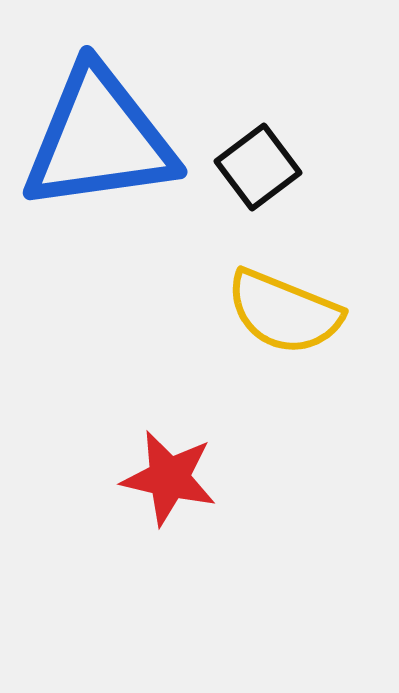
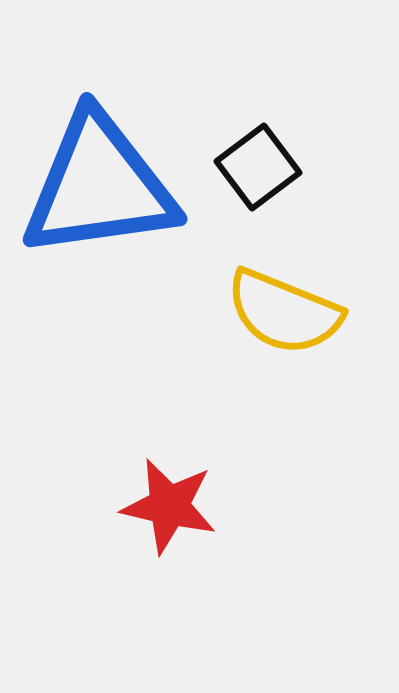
blue triangle: moved 47 px down
red star: moved 28 px down
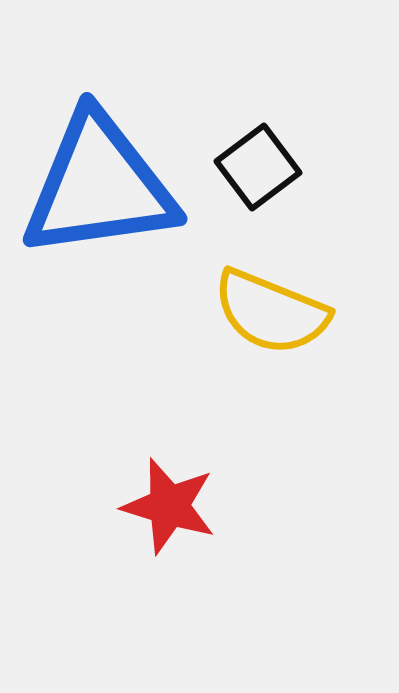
yellow semicircle: moved 13 px left
red star: rotated 4 degrees clockwise
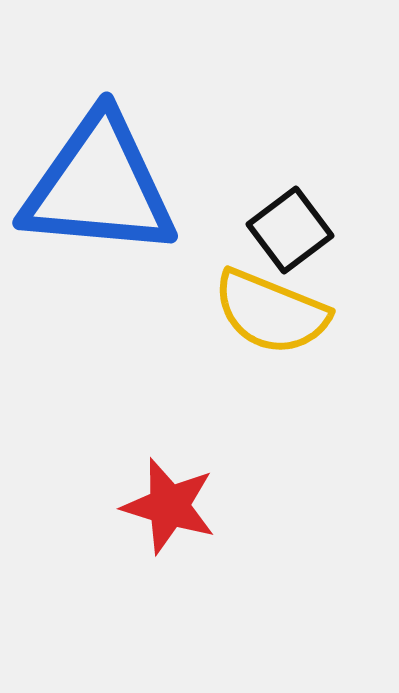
black square: moved 32 px right, 63 px down
blue triangle: rotated 13 degrees clockwise
